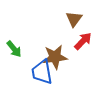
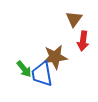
red arrow: rotated 144 degrees clockwise
green arrow: moved 10 px right, 20 px down
blue trapezoid: moved 2 px down
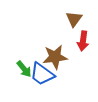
blue trapezoid: rotated 44 degrees counterclockwise
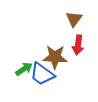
red arrow: moved 5 px left, 4 px down
brown star: rotated 10 degrees clockwise
green arrow: rotated 84 degrees counterclockwise
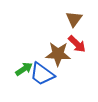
red arrow: moved 1 px left, 1 px up; rotated 54 degrees counterclockwise
brown star: moved 3 px right, 3 px up
